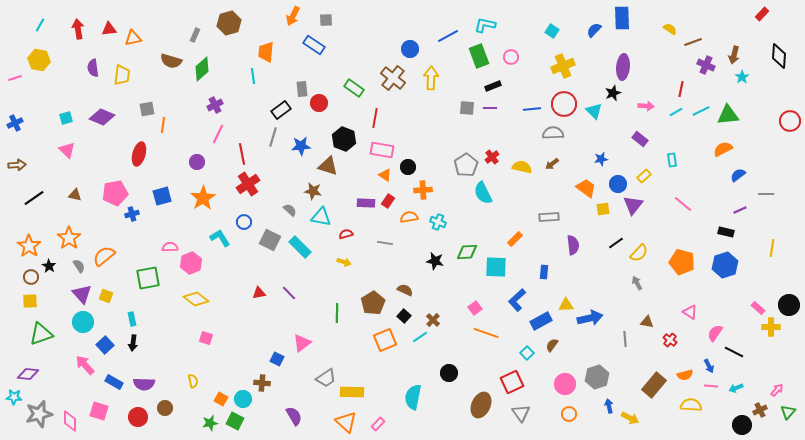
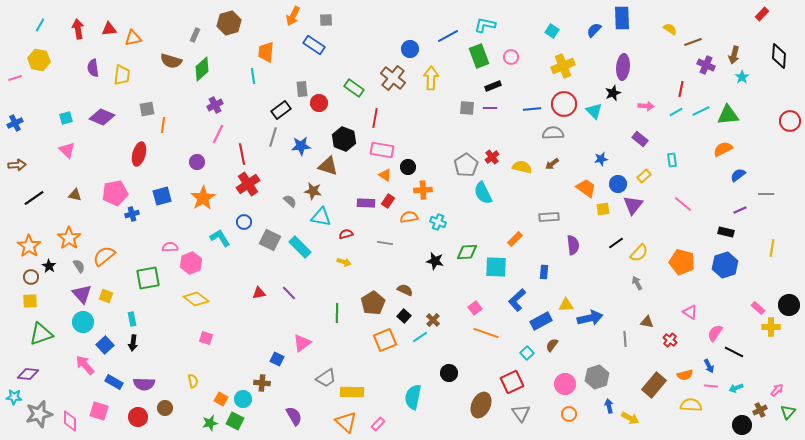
gray semicircle at (290, 210): moved 9 px up
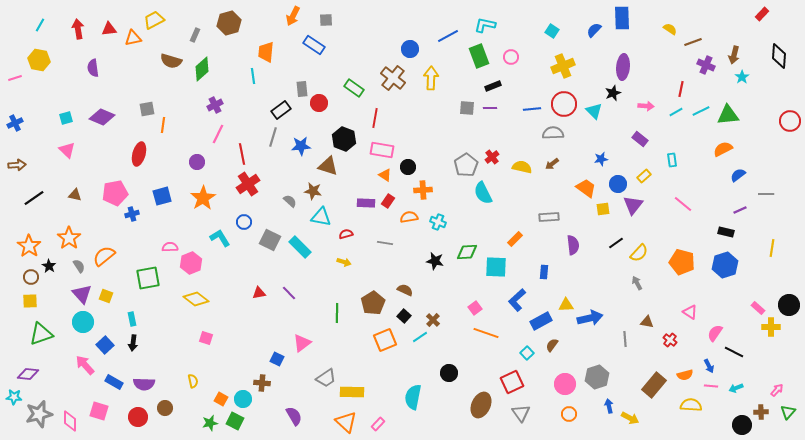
yellow trapezoid at (122, 75): moved 32 px right, 55 px up; rotated 125 degrees counterclockwise
brown cross at (760, 410): moved 1 px right, 2 px down; rotated 24 degrees clockwise
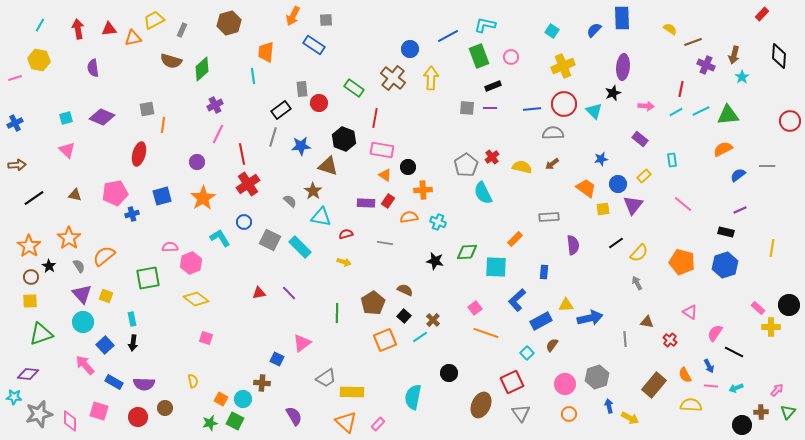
gray rectangle at (195, 35): moved 13 px left, 5 px up
brown star at (313, 191): rotated 24 degrees clockwise
gray line at (766, 194): moved 1 px right, 28 px up
orange semicircle at (685, 375): rotated 77 degrees clockwise
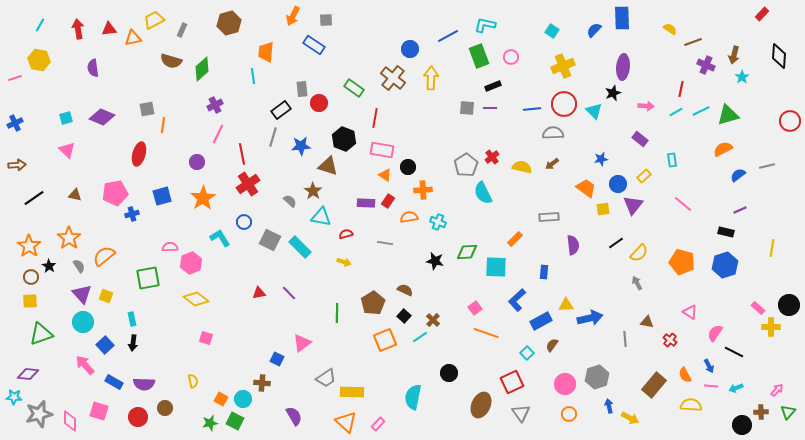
green triangle at (728, 115): rotated 10 degrees counterclockwise
gray line at (767, 166): rotated 14 degrees counterclockwise
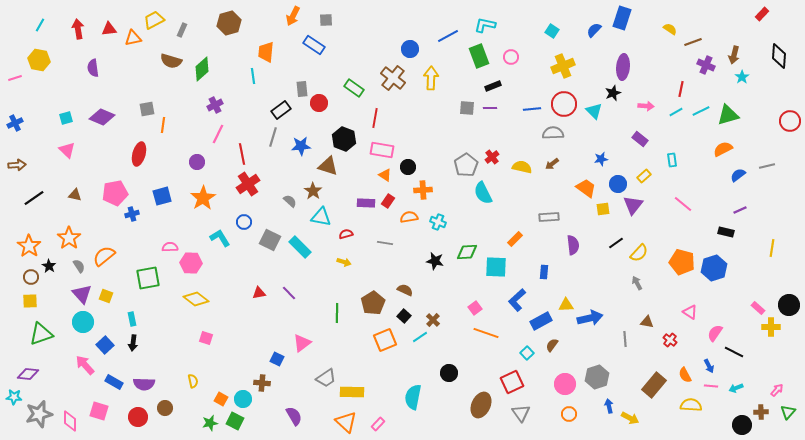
blue rectangle at (622, 18): rotated 20 degrees clockwise
pink hexagon at (191, 263): rotated 25 degrees clockwise
blue hexagon at (725, 265): moved 11 px left, 3 px down
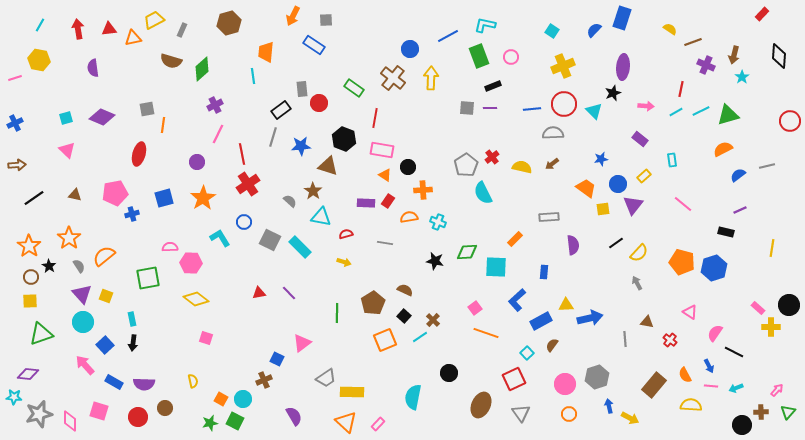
blue square at (162, 196): moved 2 px right, 2 px down
red square at (512, 382): moved 2 px right, 3 px up
brown cross at (262, 383): moved 2 px right, 3 px up; rotated 28 degrees counterclockwise
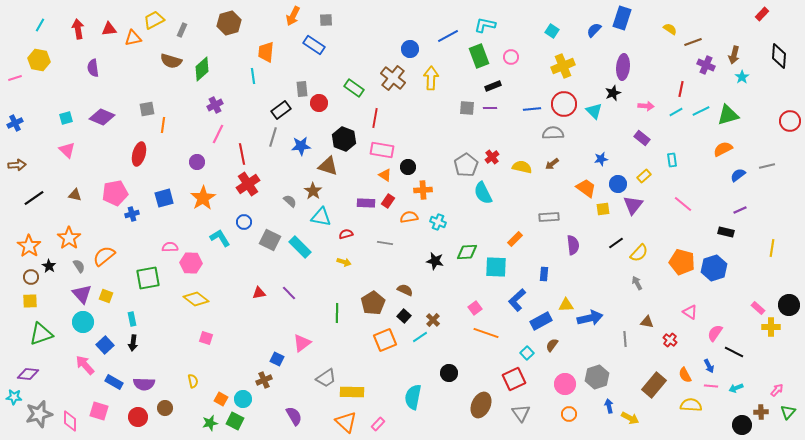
purple rectangle at (640, 139): moved 2 px right, 1 px up
blue rectangle at (544, 272): moved 2 px down
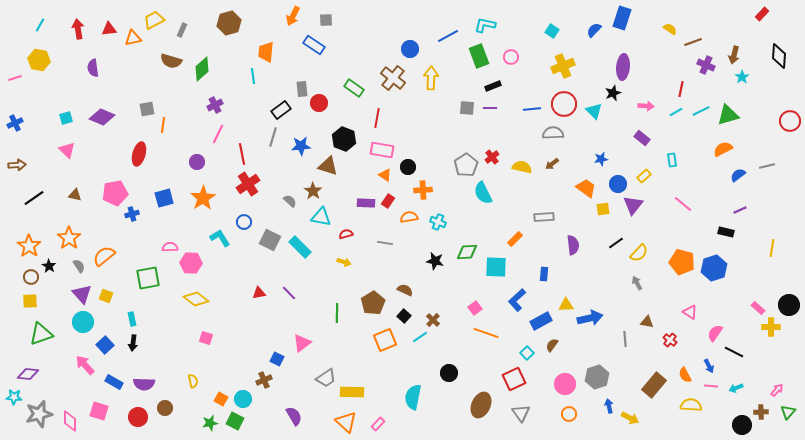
red line at (375, 118): moved 2 px right
gray rectangle at (549, 217): moved 5 px left
